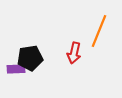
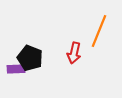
black pentagon: rotated 30 degrees clockwise
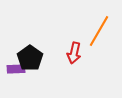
orange line: rotated 8 degrees clockwise
black pentagon: rotated 15 degrees clockwise
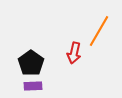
black pentagon: moved 1 px right, 5 px down
purple rectangle: moved 17 px right, 17 px down
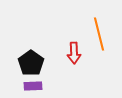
orange line: moved 3 px down; rotated 44 degrees counterclockwise
red arrow: rotated 15 degrees counterclockwise
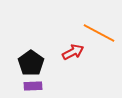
orange line: moved 1 px up; rotated 48 degrees counterclockwise
red arrow: moved 1 px left, 1 px up; rotated 115 degrees counterclockwise
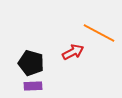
black pentagon: rotated 20 degrees counterclockwise
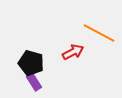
purple rectangle: moved 1 px right, 4 px up; rotated 60 degrees clockwise
